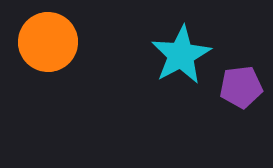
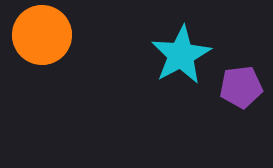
orange circle: moved 6 px left, 7 px up
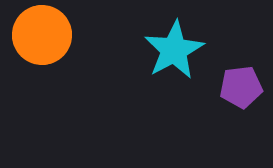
cyan star: moved 7 px left, 5 px up
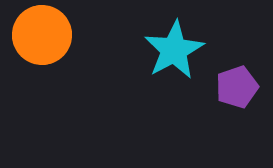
purple pentagon: moved 4 px left; rotated 12 degrees counterclockwise
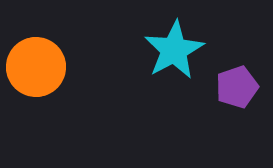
orange circle: moved 6 px left, 32 px down
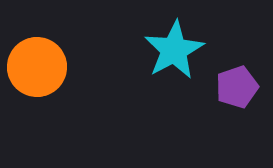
orange circle: moved 1 px right
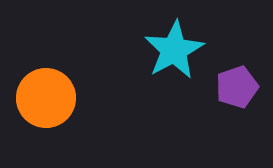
orange circle: moved 9 px right, 31 px down
